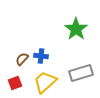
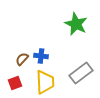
green star: moved 5 px up; rotated 10 degrees counterclockwise
gray rectangle: rotated 20 degrees counterclockwise
yellow trapezoid: rotated 130 degrees clockwise
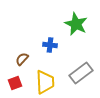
blue cross: moved 9 px right, 11 px up
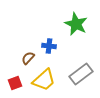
blue cross: moved 1 px left, 1 px down
brown semicircle: moved 6 px right, 1 px up
gray rectangle: moved 1 px down
yellow trapezoid: moved 1 px left, 2 px up; rotated 50 degrees clockwise
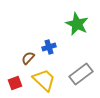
green star: moved 1 px right
blue cross: moved 1 px down; rotated 24 degrees counterclockwise
yellow trapezoid: rotated 95 degrees counterclockwise
